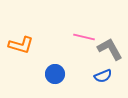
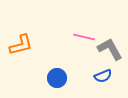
orange L-shape: rotated 30 degrees counterclockwise
blue circle: moved 2 px right, 4 px down
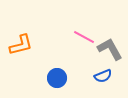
pink line: rotated 15 degrees clockwise
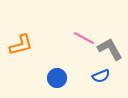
pink line: moved 1 px down
blue semicircle: moved 2 px left
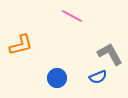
pink line: moved 12 px left, 22 px up
gray L-shape: moved 5 px down
blue semicircle: moved 3 px left, 1 px down
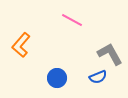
pink line: moved 4 px down
orange L-shape: rotated 145 degrees clockwise
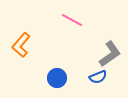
gray L-shape: rotated 84 degrees clockwise
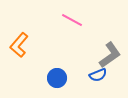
orange L-shape: moved 2 px left
gray L-shape: moved 1 px down
blue semicircle: moved 2 px up
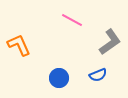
orange L-shape: rotated 115 degrees clockwise
gray L-shape: moved 13 px up
blue circle: moved 2 px right
